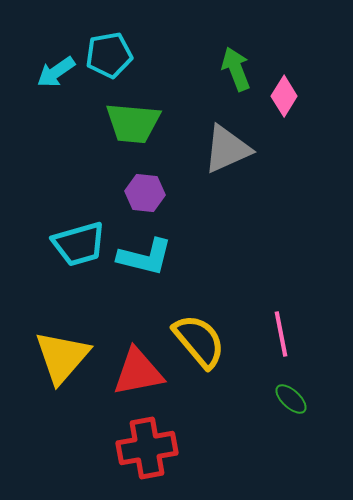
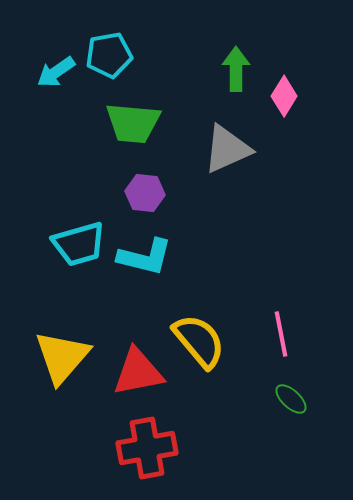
green arrow: rotated 21 degrees clockwise
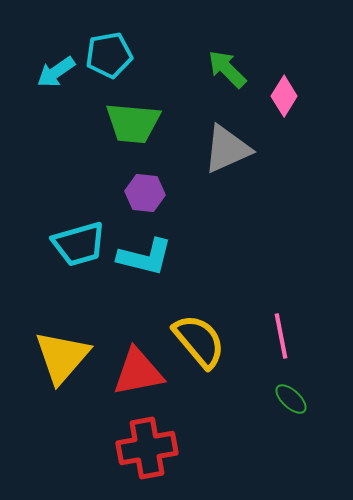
green arrow: moved 9 px left; rotated 45 degrees counterclockwise
pink line: moved 2 px down
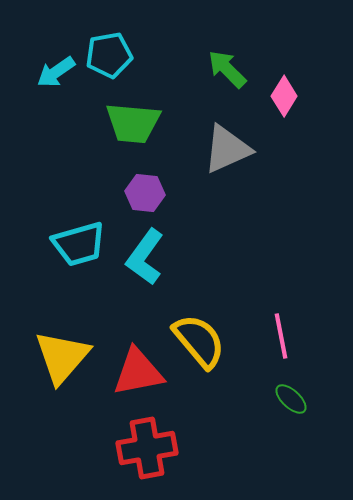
cyan L-shape: rotated 112 degrees clockwise
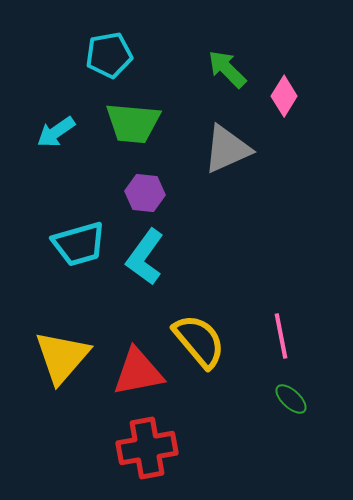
cyan arrow: moved 60 px down
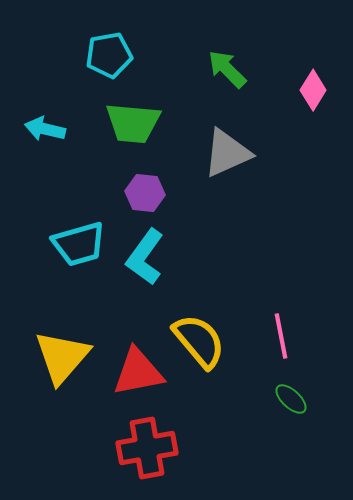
pink diamond: moved 29 px right, 6 px up
cyan arrow: moved 11 px left, 3 px up; rotated 48 degrees clockwise
gray triangle: moved 4 px down
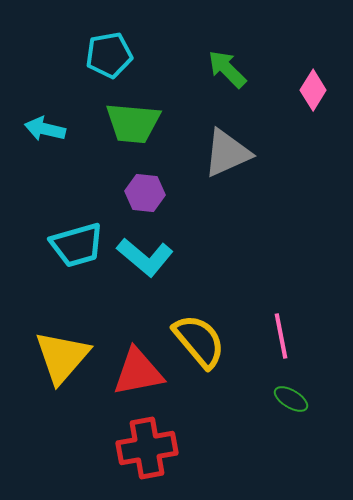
cyan trapezoid: moved 2 px left, 1 px down
cyan L-shape: rotated 86 degrees counterclockwise
green ellipse: rotated 12 degrees counterclockwise
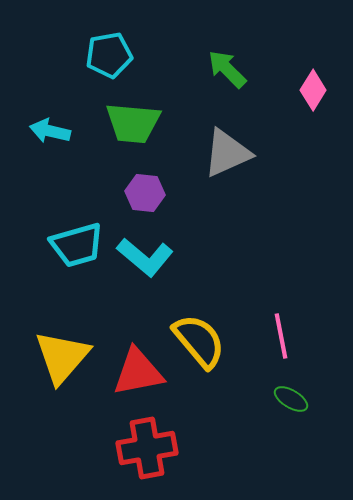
cyan arrow: moved 5 px right, 2 px down
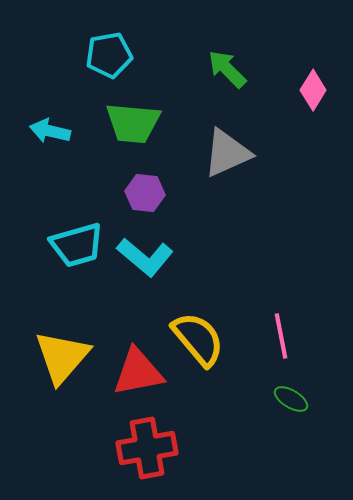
yellow semicircle: moved 1 px left, 2 px up
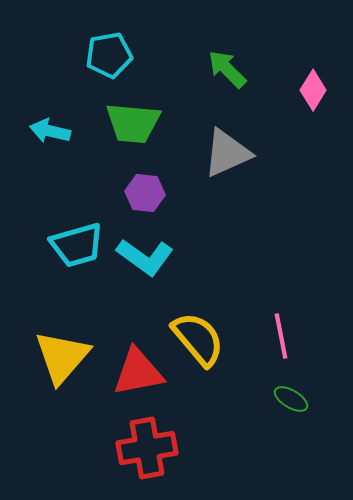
cyan L-shape: rotated 4 degrees counterclockwise
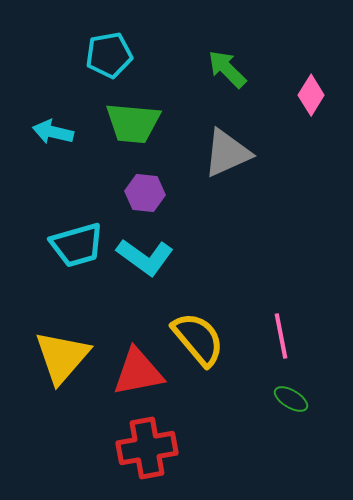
pink diamond: moved 2 px left, 5 px down
cyan arrow: moved 3 px right, 1 px down
